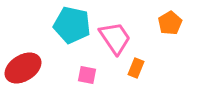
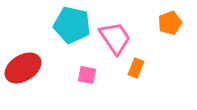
orange pentagon: rotated 10 degrees clockwise
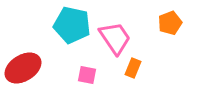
orange rectangle: moved 3 px left
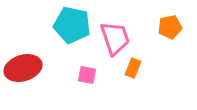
orange pentagon: moved 4 px down; rotated 10 degrees clockwise
pink trapezoid: rotated 15 degrees clockwise
red ellipse: rotated 15 degrees clockwise
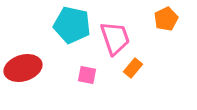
orange pentagon: moved 4 px left, 8 px up; rotated 15 degrees counterclockwise
orange rectangle: rotated 18 degrees clockwise
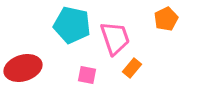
orange rectangle: moved 1 px left
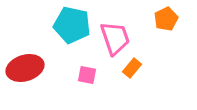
red ellipse: moved 2 px right
